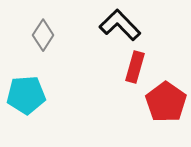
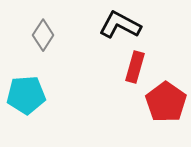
black L-shape: rotated 18 degrees counterclockwise
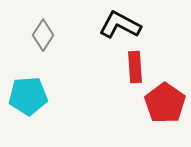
red rectangle: rotated 20 degrees counterclockwise
cyan pentagon: moved 2 px right, 1 px down
red pentagon: moved 1 px left, 1 px down
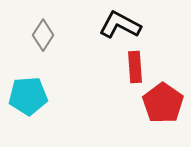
red pentagon: moved 2 px left
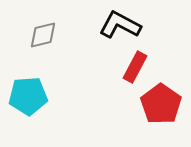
gray diamond: rotated 44 degrees clockwise
red rectangle: rotated 32 degrees clockwise
red pentagon: moved 2 px left, 1 px down
